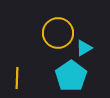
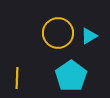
cyan triangle: moved 5 px right, 12 px up
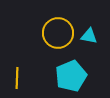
cyan triangle: rotated 42 degrees clockwise
cyan pentagon: rotated 12 degrees clockwise
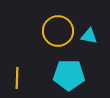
yellow circle: moved 2 px up
cyan pentagon: moved 2 px left, 1 px up; rotated 24 degrees clockwise
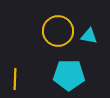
yellow line: moved 2 px left, 1 px down
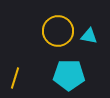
yellow line: moved 1 px up; rotated 15 degrees clockwise
